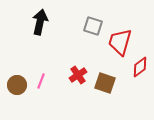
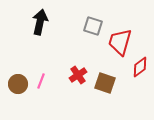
brown circle: moved 1 px right, 1 px up
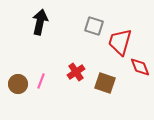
gray square: moved 1 px right
red diamond: rotated 75 degrees counterclockwise
red cross: moved 2 px left, 3 px up
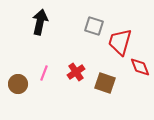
pink line: moved 3 px right, 8 px up
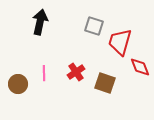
pink line: rotated 21 degrees counterclockwise
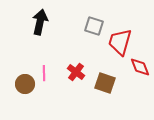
red cross: rotated 18 degrees counterclockwise
brown circle: moved 7 px right
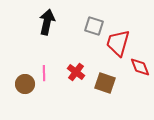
black arrow: moved 7 px right
red trapezoid: moved 2 px left, 1 px down
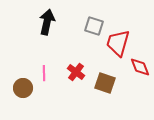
brown circle: moved 2 px left, 4 px down
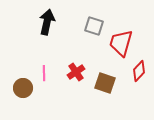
red trapezoid: moved 3 px right
red diamond: moved 1 px left, 4 px down; rotated 65 degrees clockwise
red cross: rotated 18 degrees clockwise
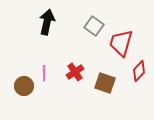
gray square: rotated 18 degrees clockwise
red cross: moved 1 px left
brown circle: moved 1 px right, 2 px up
